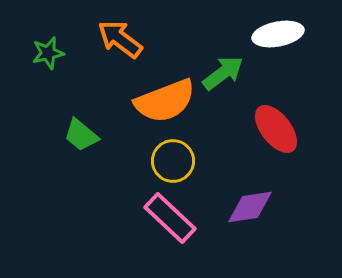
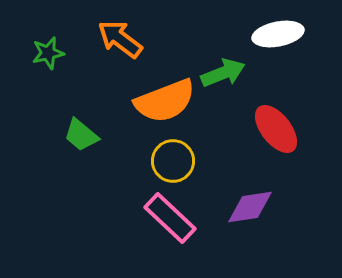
green arrow: rotated 15 degrees clockwise
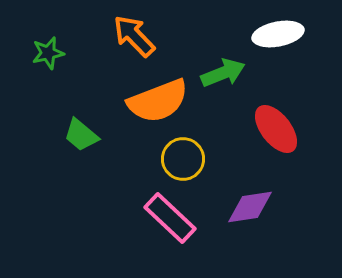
orange arrow: moved 14 px right, 3 px up; rotated 9 degrees clockwise
orange semicircle: moved 7 px left
yellow circle: moved 10 px right, 2 px up
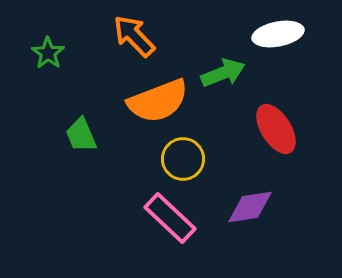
green star: rotated 24 degrees counterclockwise
red ellipse: rotated 6 degrees clockwise
green trapezoid: rotated 27 degrees clockwise
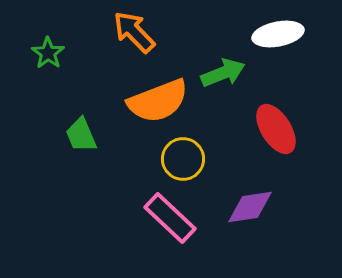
orange arrow: moved 4 px up
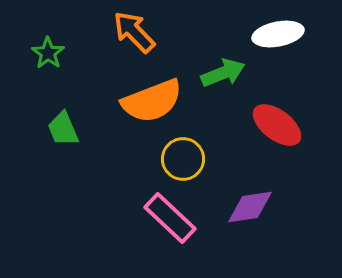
orange semicircle: moved 6 px left
red ellipse: moved 1 px right, 4 px up; rotated 21 degrees counterclockwise
green trapezoid: moved 18 px left, 6 px up
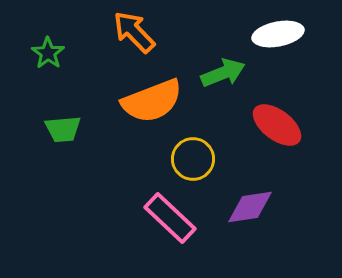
green trapezoid: rotated 72 degrees counterclockwise
yellow circle: moved 10 px right
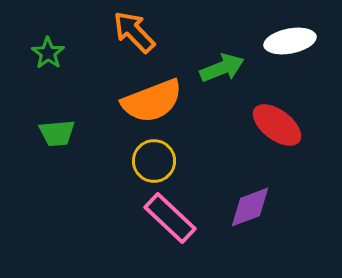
white ellipse: moved 12 px right, 7 px down
green arrow: moved 1 px left, 5 px up
green trapezoid: moved 6 px left, 4 px down
yellow circle: moved 39 px left, 2 px down
purple diamond: rotated 12 degrees counterclockwise
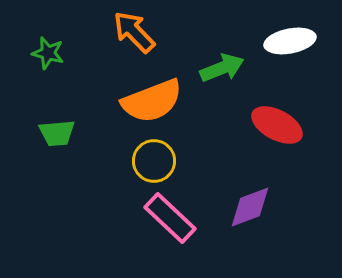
green star: rotated 20 degrees counterclockwise
red ellipse: rotated 9 degrees counterclockwise
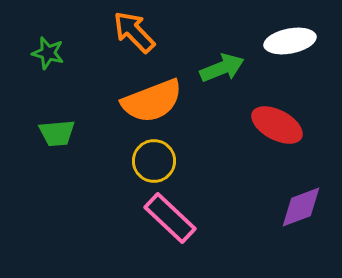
purple diamond: moved 51 px right
